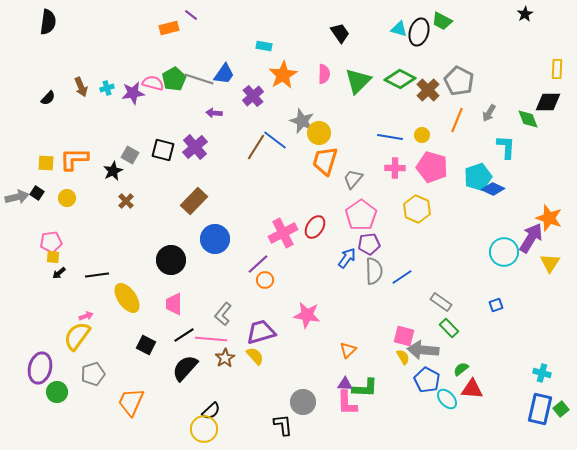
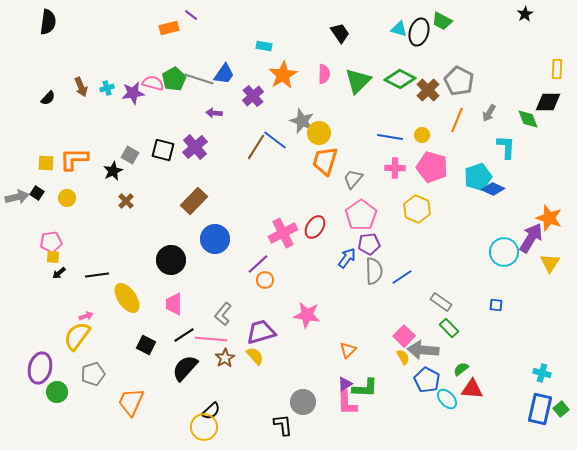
blue square at (496, 305): rotated 24 degrees clockwise
pink square at (404, 336): rotated 30 degrees clockwise
purple triangle at (345, 384): rotated 35 degrees counterclockwise
yellow circle at (204, 429): moved 2 px up
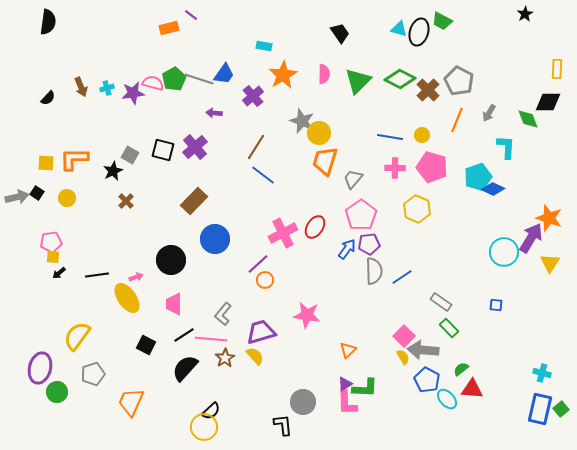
blue line at (275, 140): moved 12 px left, 35 px down
blue arrow at (347, 258): moved 9 px up
pink arrow at (86, 316): moved 50 px right, 39 px up
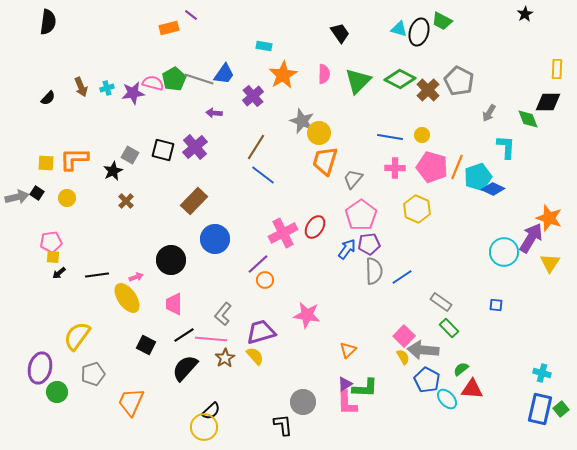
orange line at (457, 120): moved 47 px down
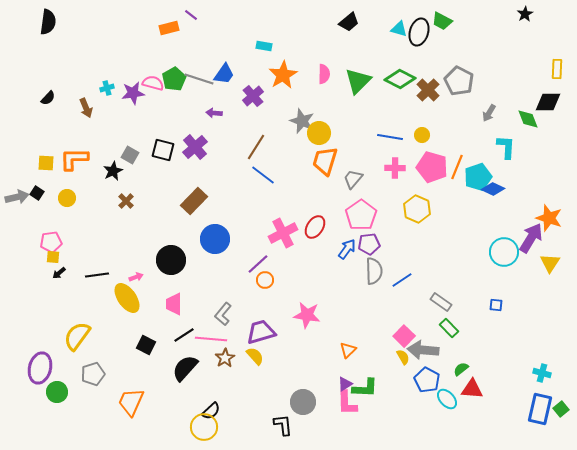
black trapezoid at (340, 33): moved 9 px right, 11 px up; rotated 85 degrees clockwise
brown arrow at (81, 87): moved 5 px right, 21 px down
blue line at (402, 277): moved 3 px down
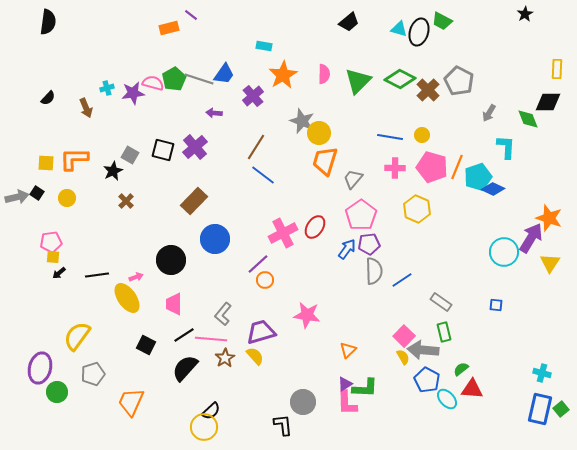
green rectangle at (449, 328): moved 5 px left, 4 px down; rotated 30 degrees clockwise
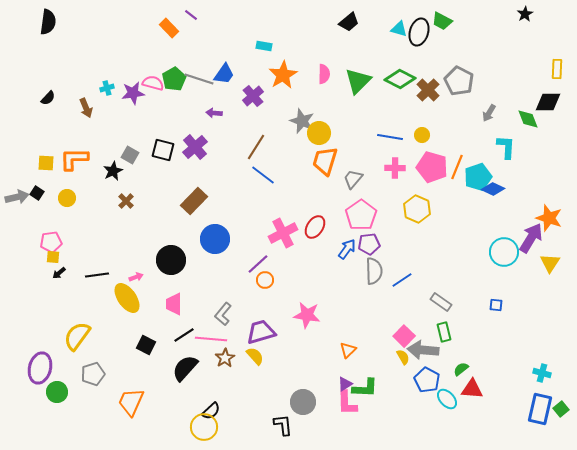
orange rectangle at (169, 28): rotated 60 degrees clockwise
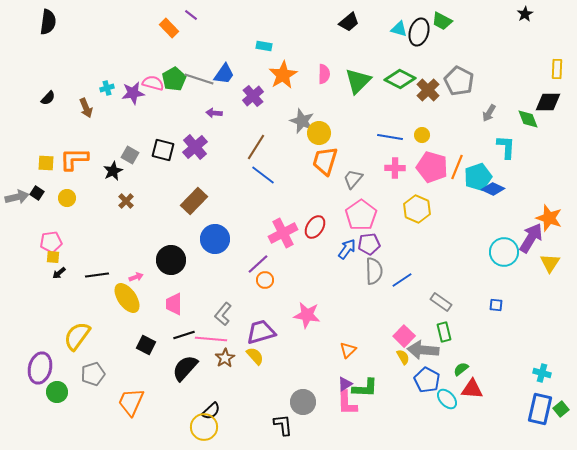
black line at (184, 335): rotated 15 degrees clockwise
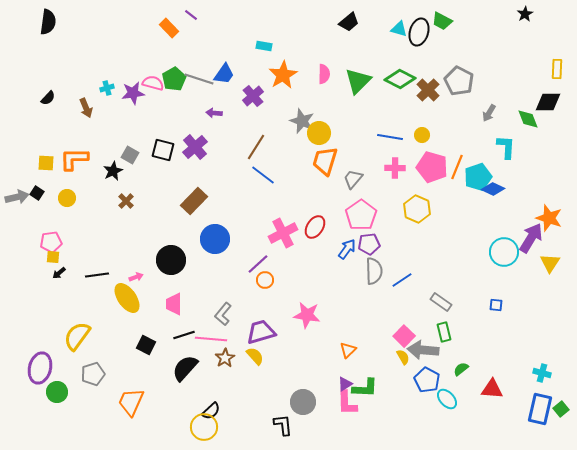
red triangle at (472, 389): moved 20 px right
